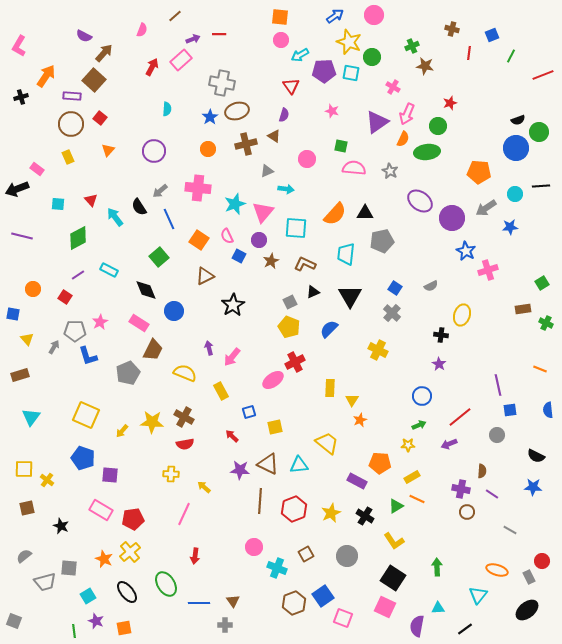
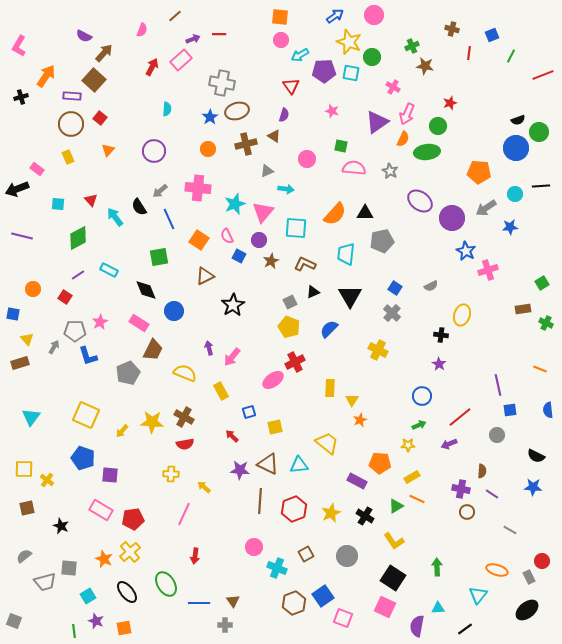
green square at (159, 257): rotated 30 degrees clockwise
brown rectangle at (20, 375): moved 12 px up
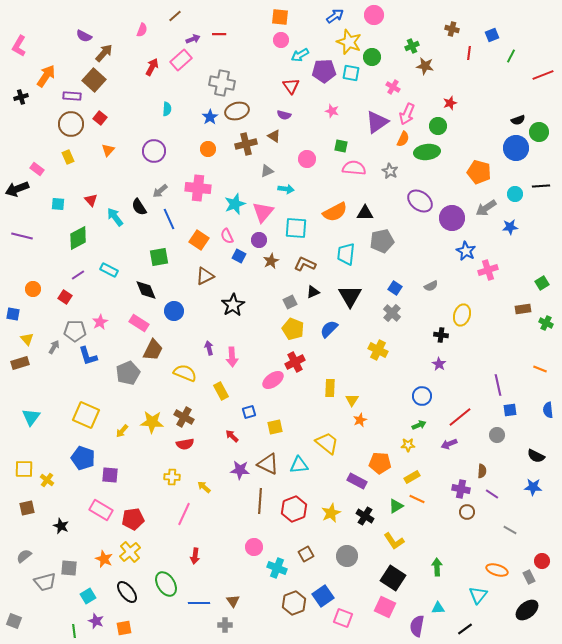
purple semicircle at (284, 115): rotated 88 degrees clockwise
orange pentagon at (479, 172): rotated 10 degrees clockwise
orange semicircle at (335, 214): moved 2 px up; rotated 20 degrees clockwise
yellow pentagon at (289, 327): moved 4 px right, 2 px down
pink arrow at (232, 357): rotated 42 degrees counterclockwise
yellow cross at (171, 474): moved 1 px right, 3 px down
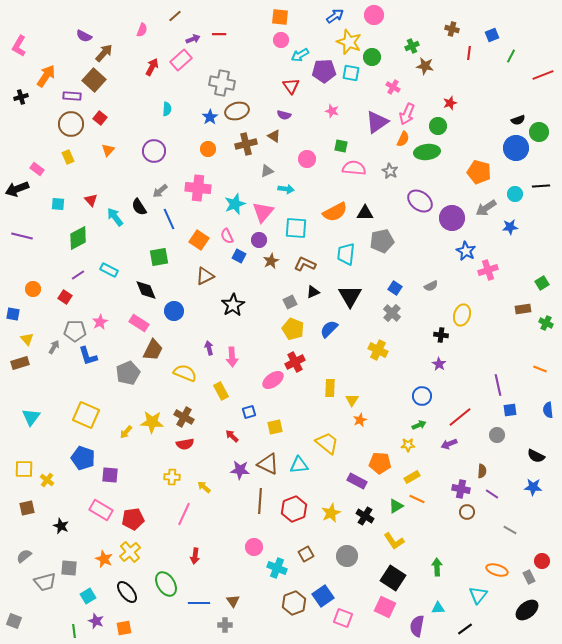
yellow arrow at (122, 431): moved 4 px right, 1 px down
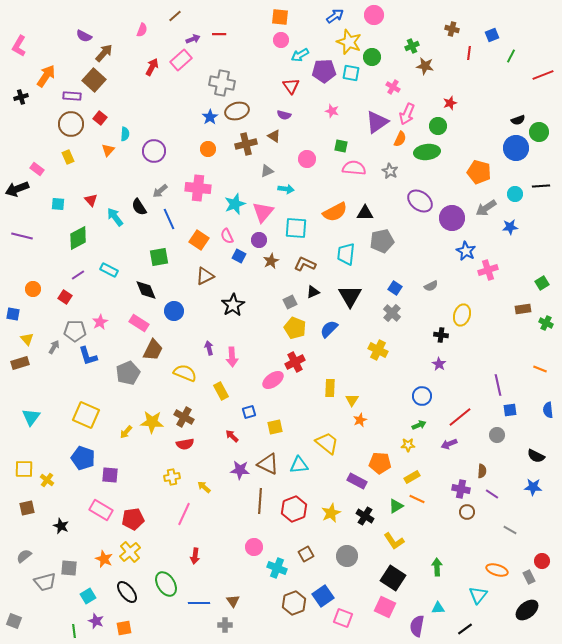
cyan semicircle at (167, 109): moved 42 px left, 25 px down
orange semicircle at (403, 139): moved 3 px left
yellow pentagon at (293, 329): moved 2 px right, 1 px up
yellow cross at (172, 477): rotated 14 degrees counterclockwise
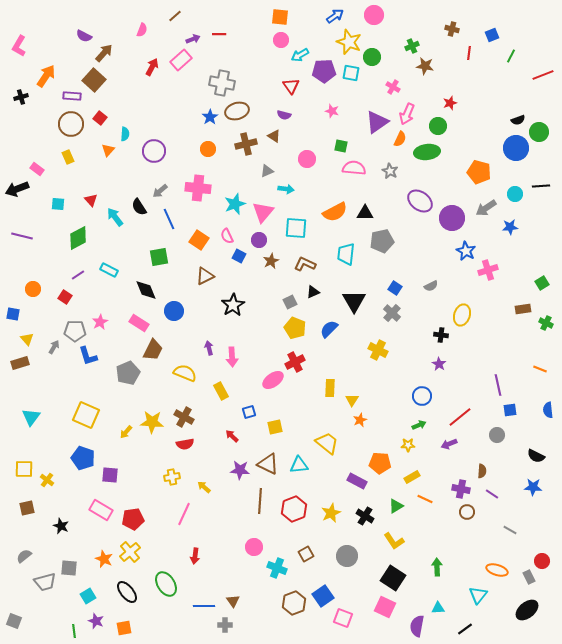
black triangle at (350, 296): moved 4 px right, 5 px down
orange line at (417, 499): moved 8 px right
blue line at (199, 603): moved 5 px right, 3 px down
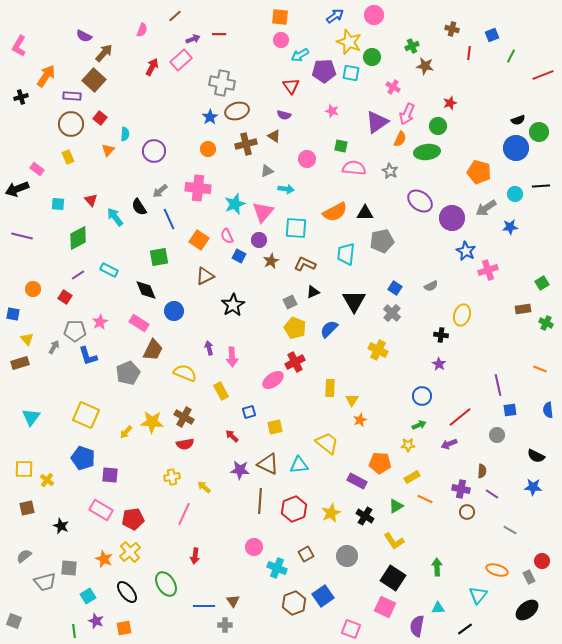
pink square at (343, 618): moved 8 px right, 11 px down
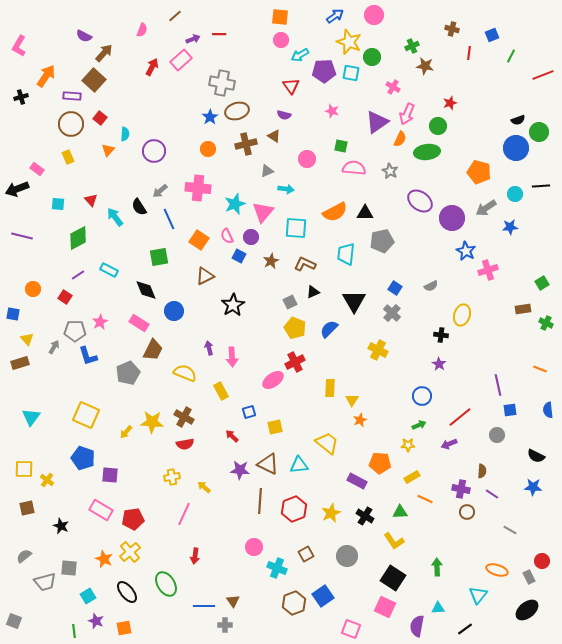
purple circle at (259, 240): moved 8 px left, 3 px up
green triangle at (396, 506): moved 4 px right, 6 px down; rotated 28 degrees clockwise
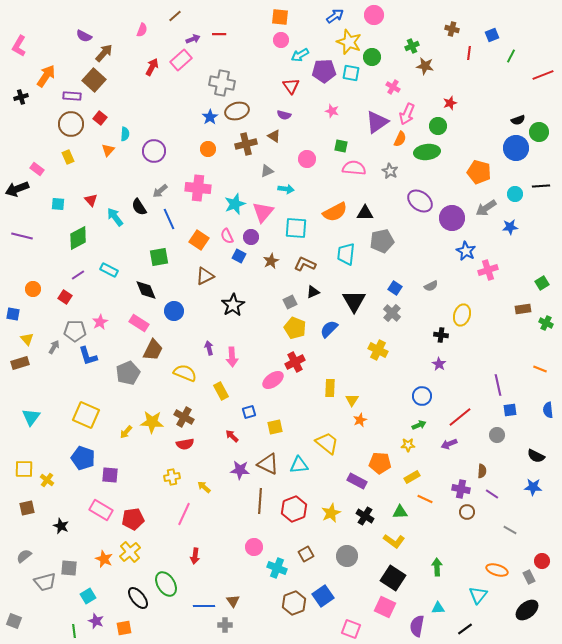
yellow L-shape at (394, 541): rotated 20 degrees counterclockwise
black ellipse at (127, 592): moved 11 px right, 6 px down
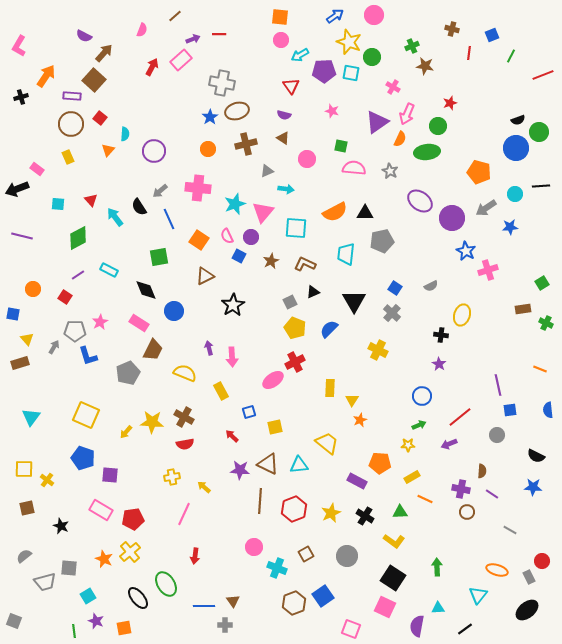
brown triangle at (274, 136): moved 9 px right, 2 px down
